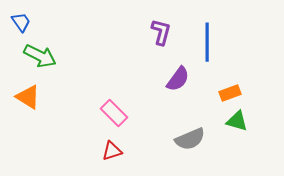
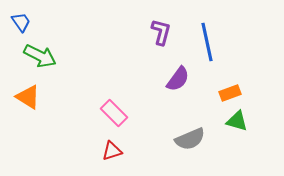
blue line: rotated 12 degrees counterclockwise
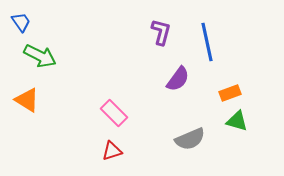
orange triangle: moved 1 px left, 3 px down
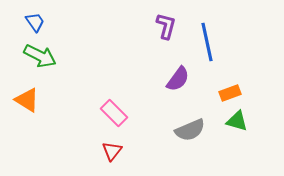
blue trapezoid: moved 14 px right
purple L-shape: moved 5 px right, 6 px up
gray semicircle: moved 9 px up
red triangle: rotated 35 degrees counterclockwise
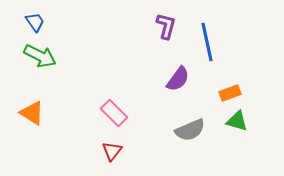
orange triangle: moved 5 px right, 13 px down
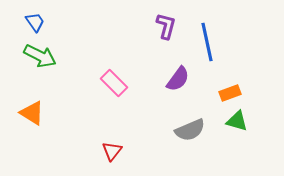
pink rectangle: moved 30 px up
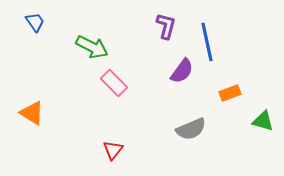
green arrow: moved 52 px right, 9 px up
purple semicircle: moved 4 px right, 8 px up
green triangle: moved 26 px right
gray semicircle: moved 1 px right, 1 px up
red triangle: moved 1 px right, 1 px up
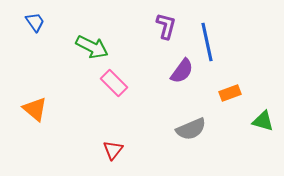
orange triangle: moved 3 px right, 4 px up; rotated 8 degrees clockwise
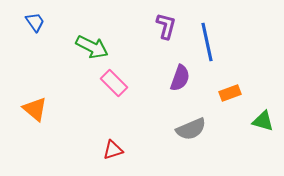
purple semicircle: moved 2 px left, 7 px down; rotated 16 degrees counterclockwise
red triangle: rotated 35 degrees clockwise
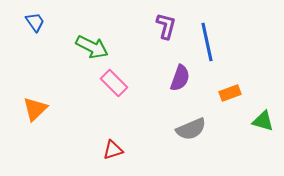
orange triangle: rotated 36 degrees clockwise
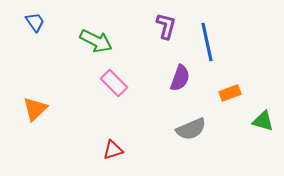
green arrow: moved 4 px right, 6 px up
